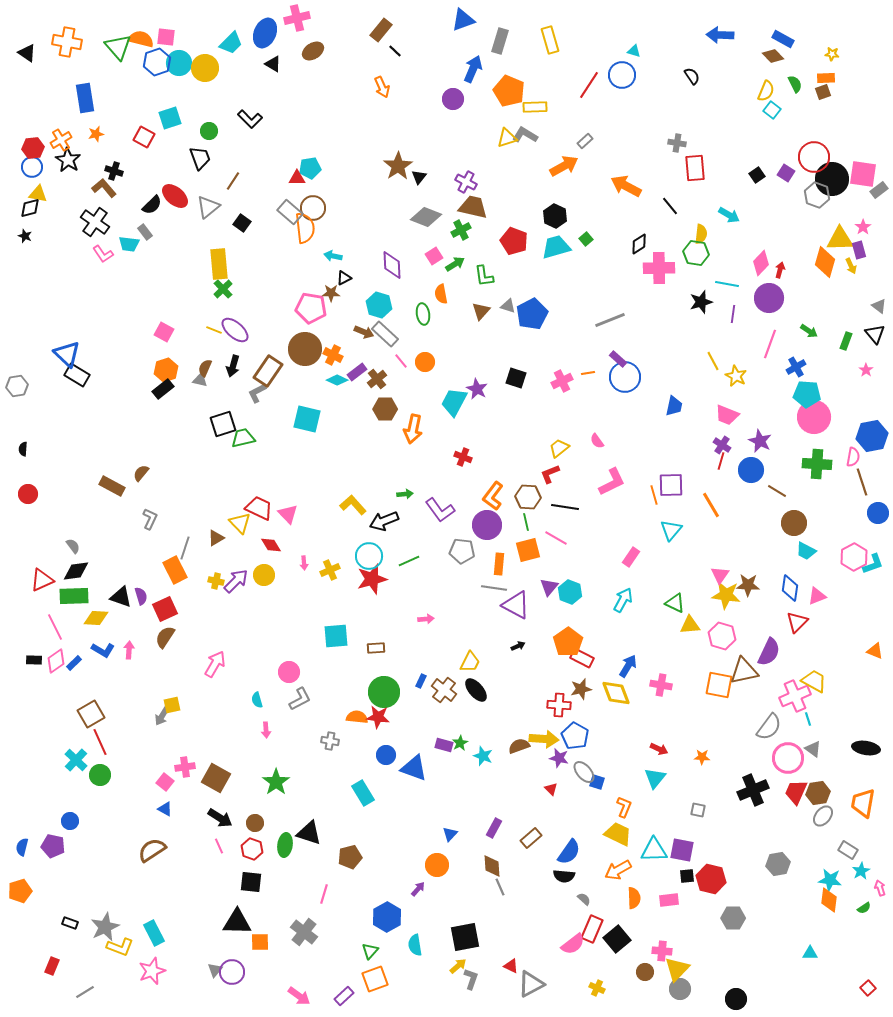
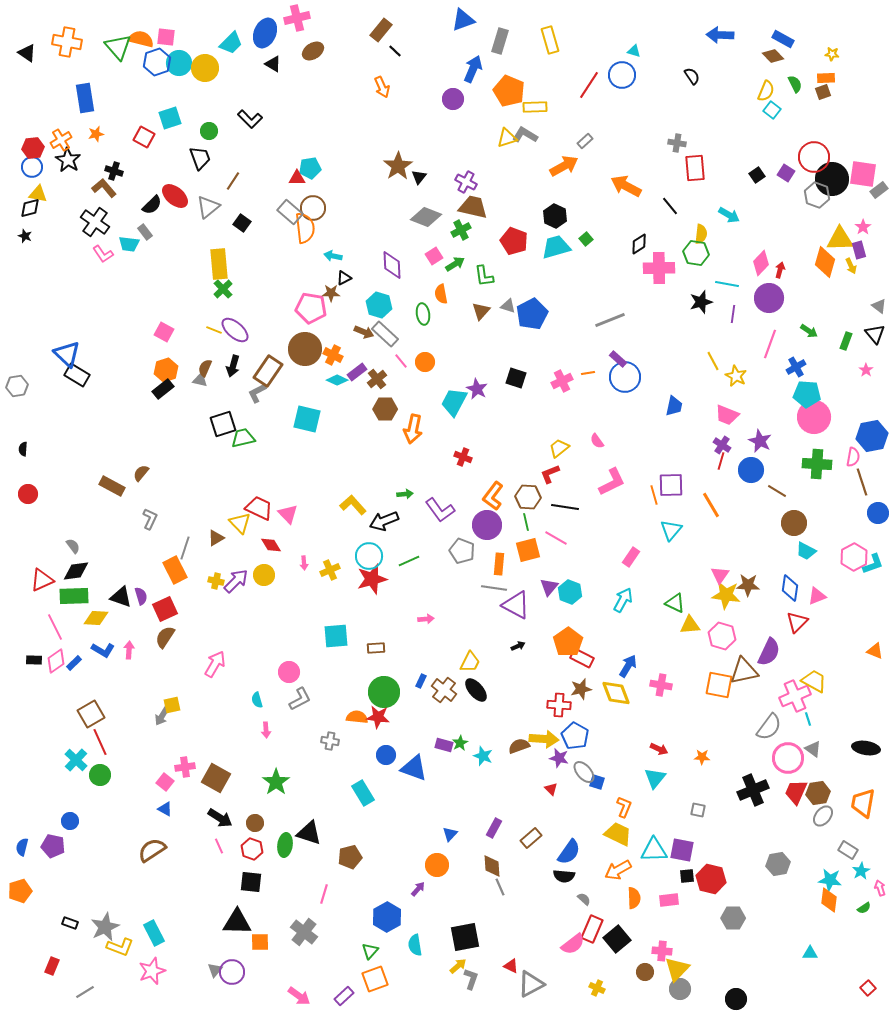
gray pentagon at (462, 551): rotated 15 degrees clockwise
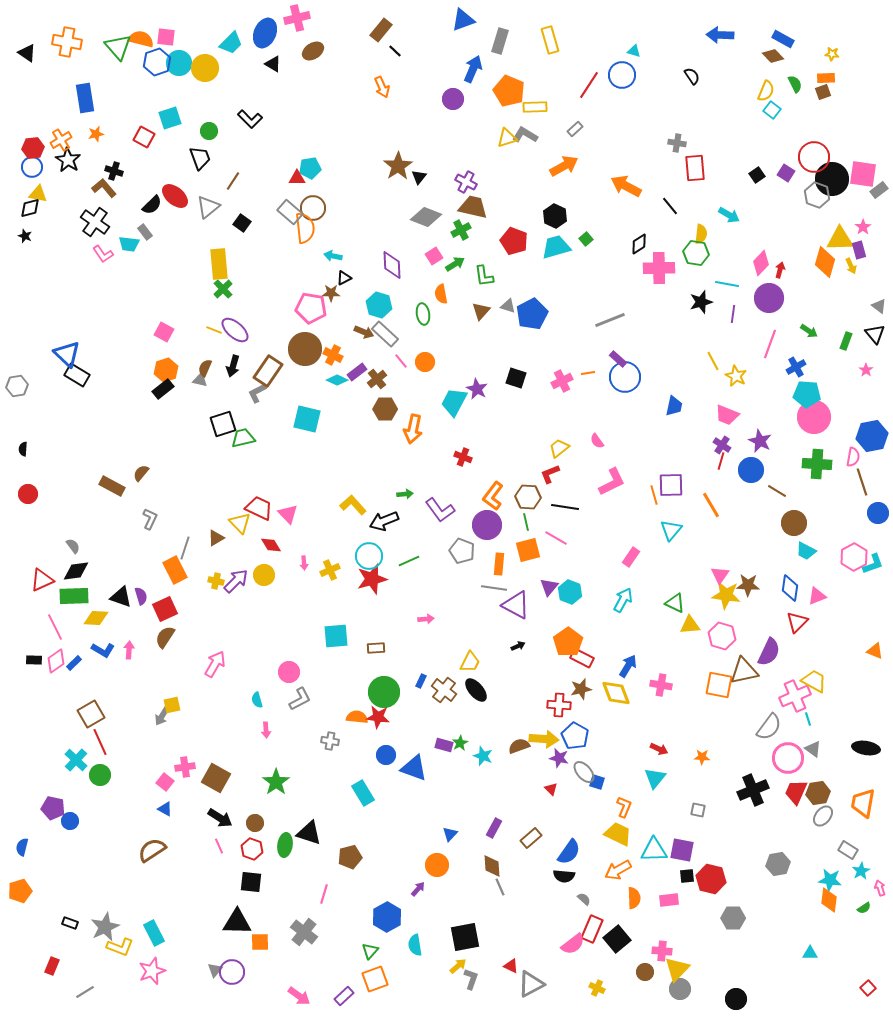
gray rectangle at (585, 141): moved 10 px left, 12 px up
purple pentagon at (53, 846): moved 38 px up
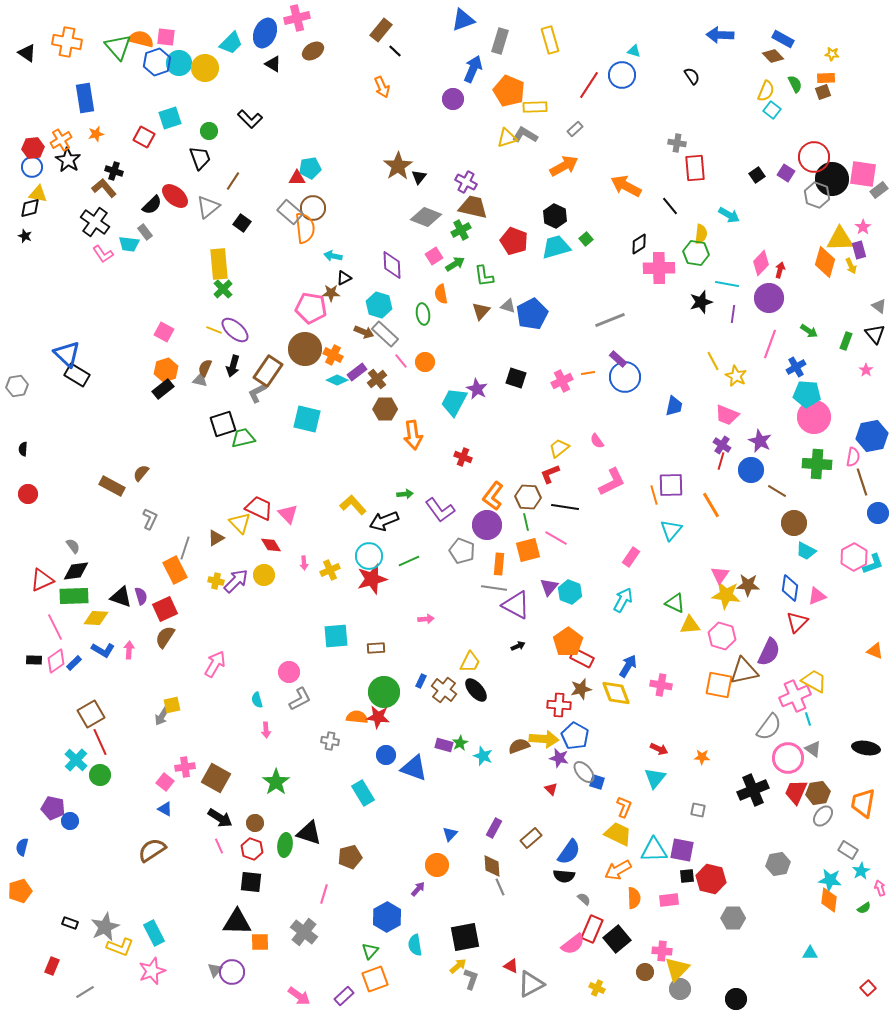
orange arrow at (413, 429): moved 6 px down; rotated 20 degrees counterclockwise
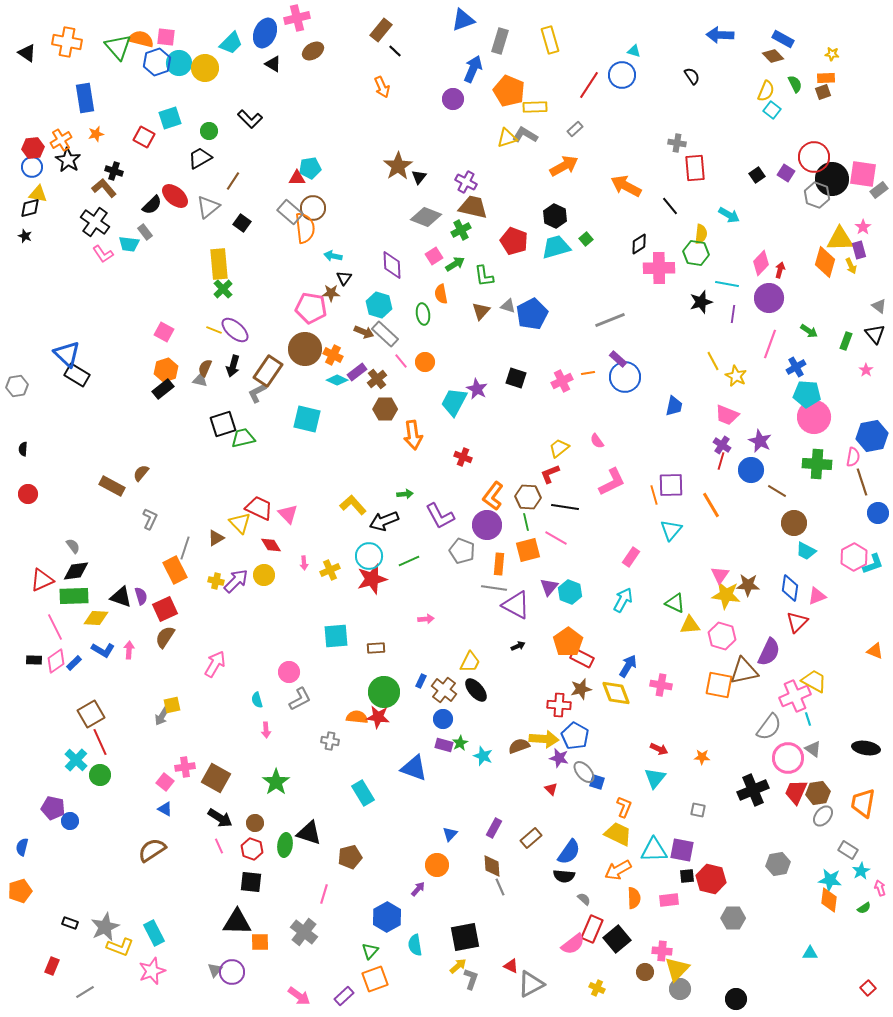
black trapezoid at (200, 158): rotated 100 degrees counterclockwise
black triangle at (344, 278): rotated 28 degrees counterclockwise
purple L-shape at (440, 510): moved 6 px down; rotated 8 degrees clockwise
blue circle at (386, 755): moved 57 px right, 36 px up
